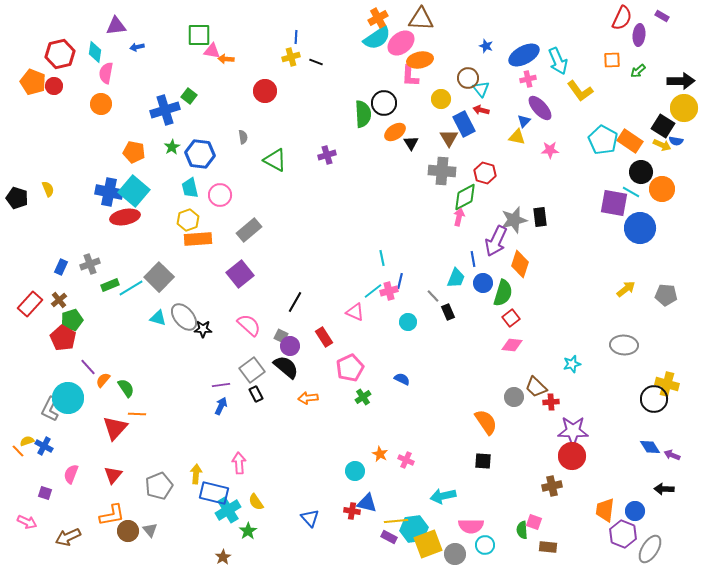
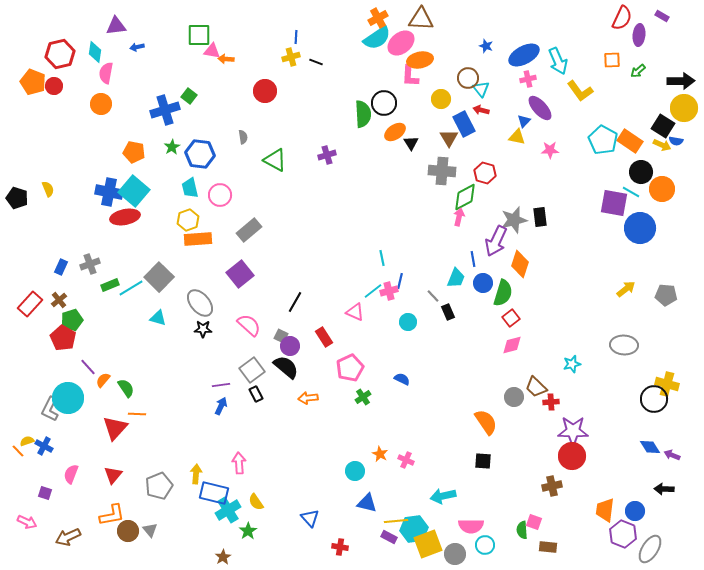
gray ellipse at (184, 317): moved 16 px right, 14 px up
pink diamond at (512, 345): rotated 20 degrees counterclockwise
red cross at (352, 511): moved 12 px left, 36 px down
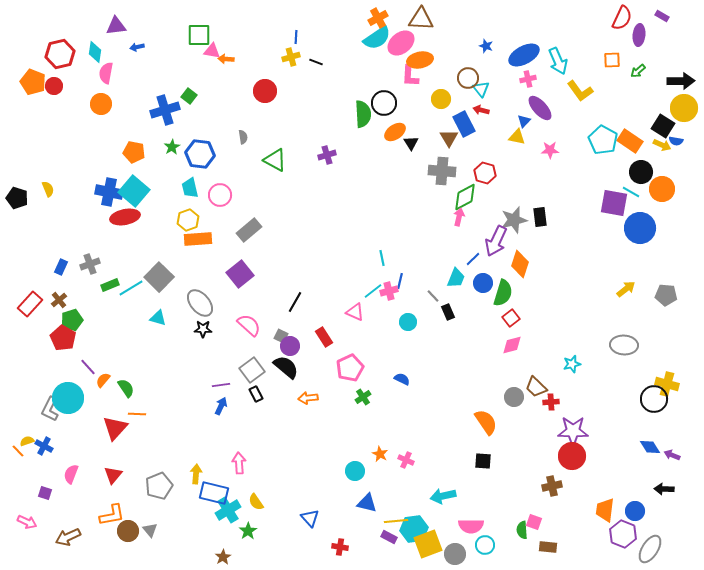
blue line at (473, 259): rotated 56 degrees clockwise
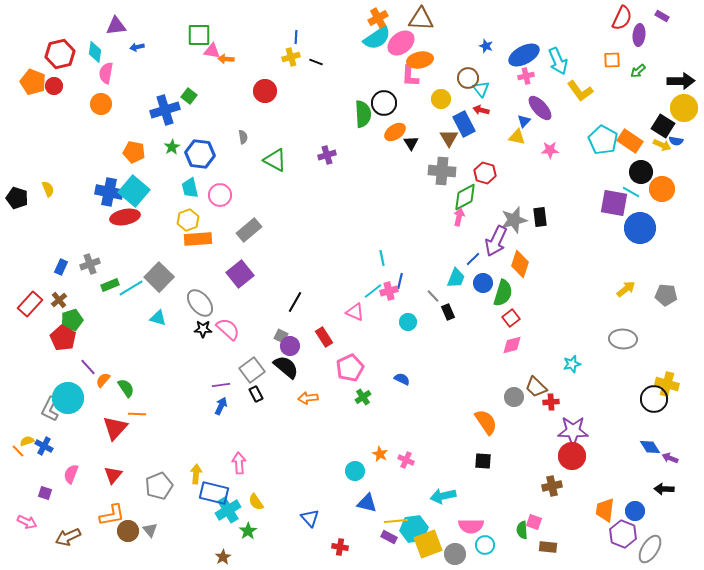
pink cross at (528, 79): moved 2 px left, 3 px up
pink semicircle at (249, 325): moved 21 px left, 4 px down
gray ellipse at (624, 345): moved 1 px left, 6 px up
purple arrow at (672, 455): moved 2 px left, 3 px down
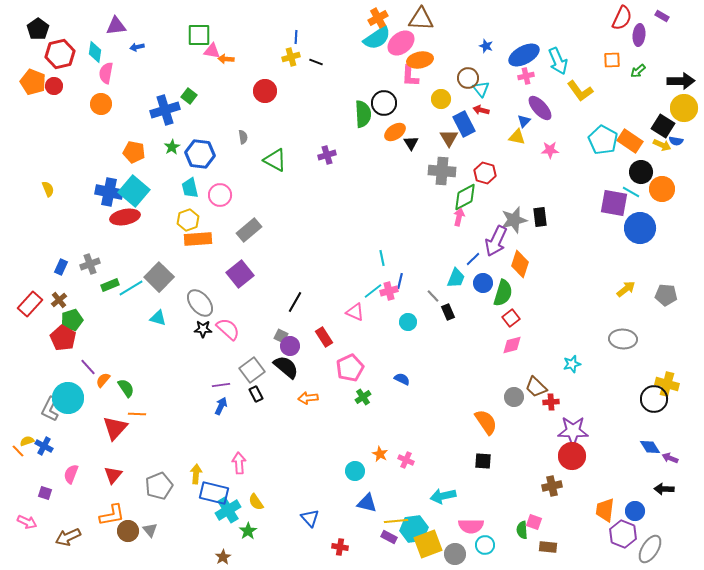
black pentagon at (17, 198): moved 21 px right, 169 px up; rotated 20 degrees clockwise
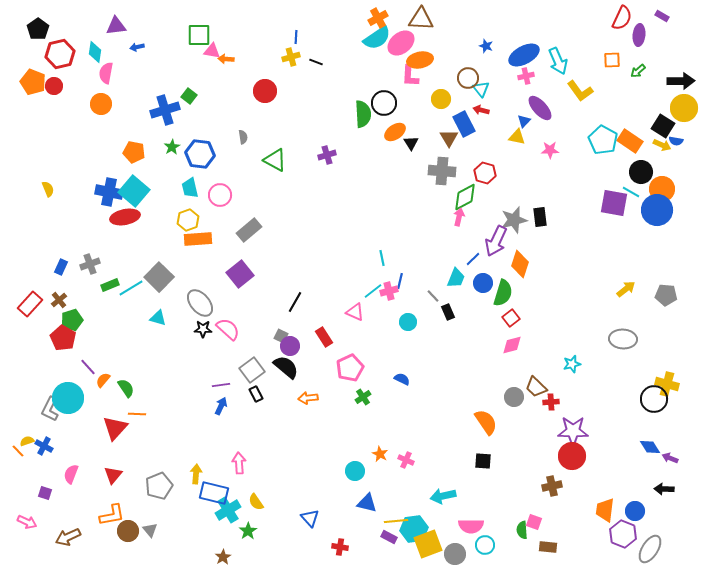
blue circle at (640, 228): moved 17 px right, 18 px up
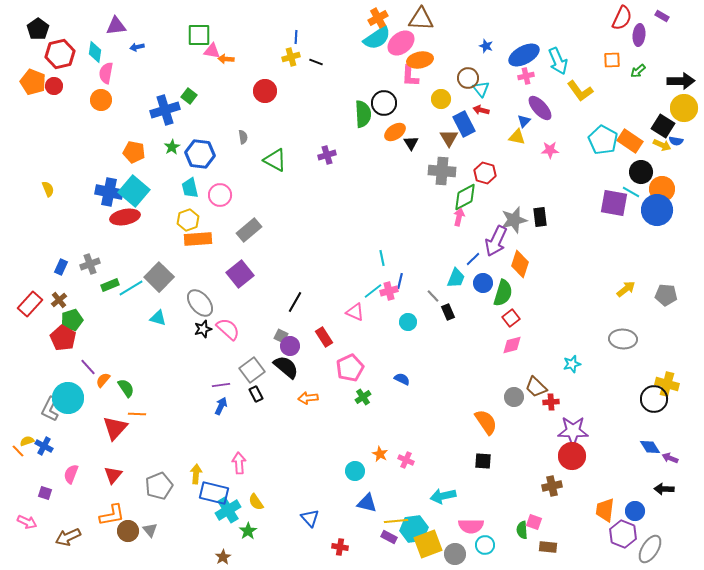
orange circle at (101, 104): moved 4 px up
black star at (203, 329): rotated 18 degrees counterclockwise
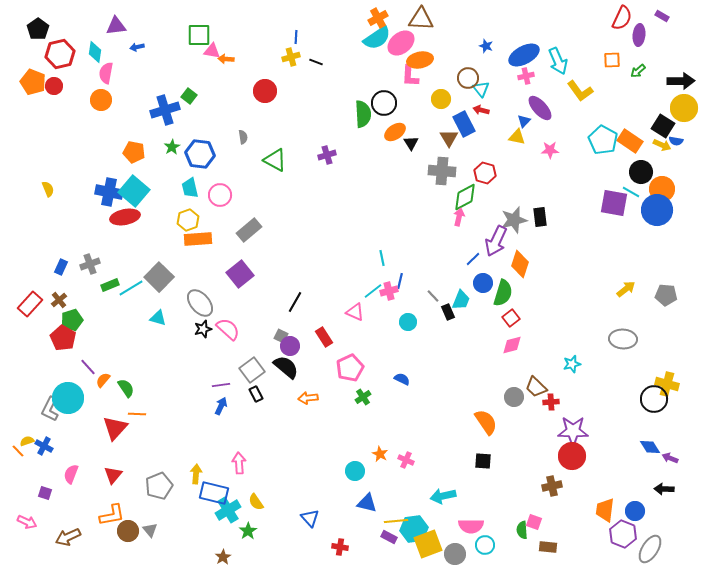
cyan trapezoid at (456, 278): moved 5 px right, 22 px down
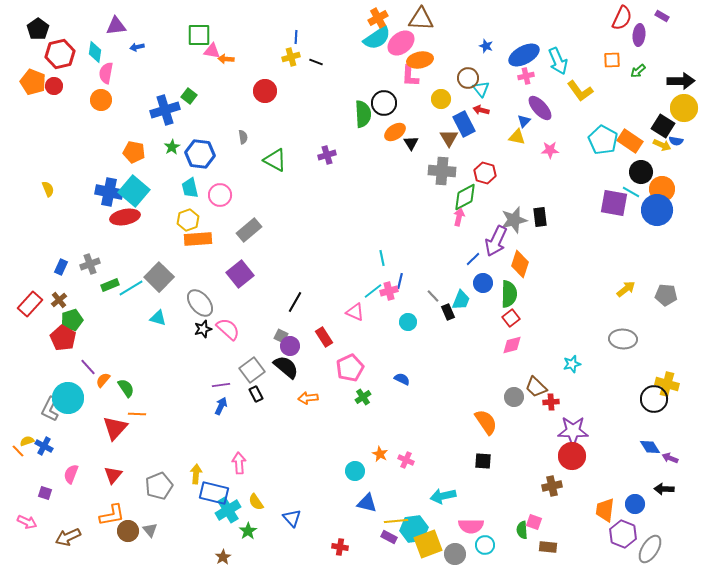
green semicircle at (503, 293): moved 6 px right, 1 px down; rotated 16 degrees counterclockwise
blue circle at (635, 511): moved 7 px up
blue triangle at (310, 518): moved 18 px left
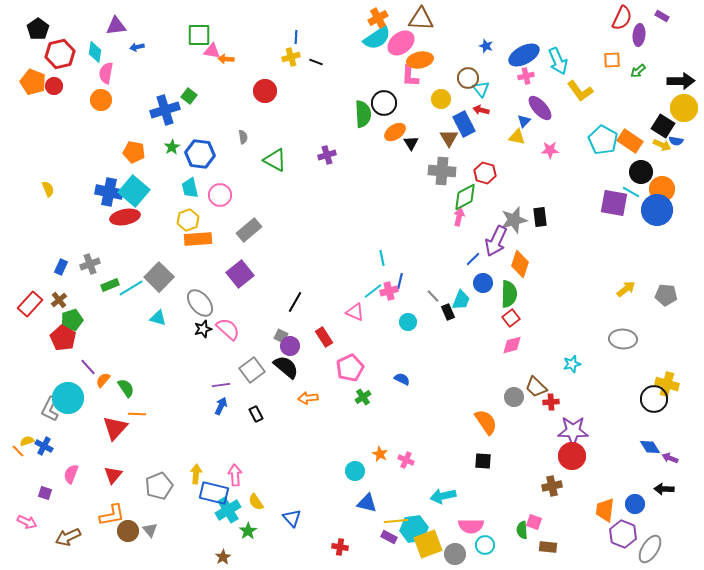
black rectangle at (256, 394): moved 20 px down
pink arrow at (239, 463): moved 4 px left, 12 px down
